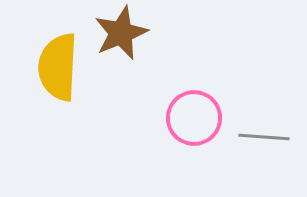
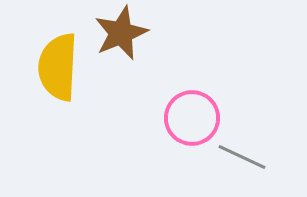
pink circle: moved 2 px left
gray line: moved 22 px left, 20 px down; rotated 21 degrees clockwise
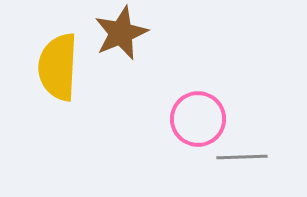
pink circle: moved 6 px right, 1 px down
gray line: rotated 27 degrees counterclockwise
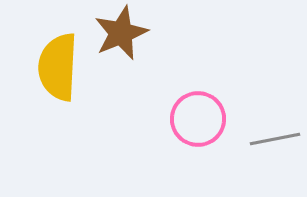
gray line: moved 33 px right, 18 px up; rotated 9 degrees counterclockwise
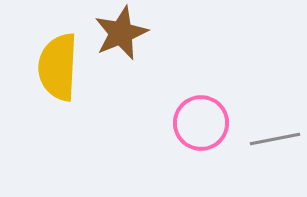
pink circle: moved 3 px right, 4 px down
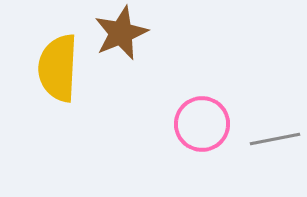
yellow semicircle: moved 1 px down
pink circle: moved 1 px right, 1 px down
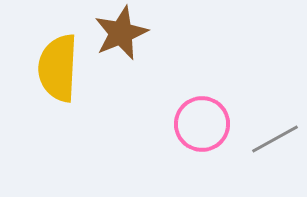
gray line: rotated 18 degrees counterclockwise
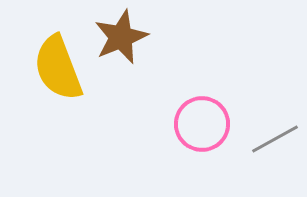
brown star: moved 4 px down
yellow semicircle: rotated 24 degrees counterclockwise
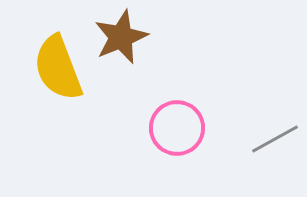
pink circle: moved 25 px left, 4 px down
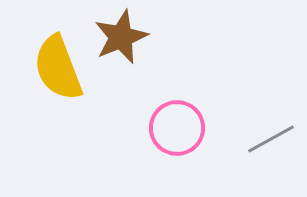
gray line: moved 4 px left
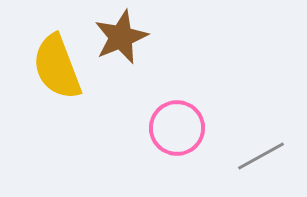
yellow semicircle: moved 1 px left, 1 px up
gray line: moved 10 px left, 17 px down
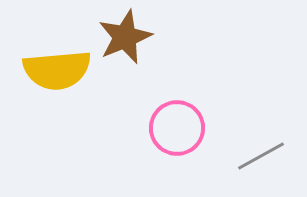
brown star: moved 4 px right
yellow semicircle: moved 3 px down; rotated 74 degrees counterclockwise
